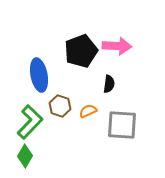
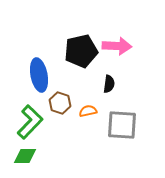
black pentagon: rotated 8 degrees clockwise
brown hexagon: moved 3 px up
orange semicircle: rotated 12 degrees clockwise
green diamond: rotated 60 degrees clockwise
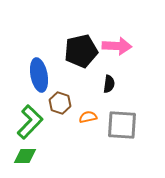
orange semicircle: moved 6 px down
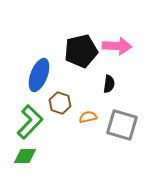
blue ellipse: rotated 32 degrees clockwise
gray square: rotated 12 degrees clockwise
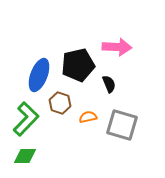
pink arrow: moved 1 px down
black pentagon: moved 3 px left, 14 px down
black semicircle: rotated 30 degrees counterclockwise
green L-shape: moved 4 px left, 3 px up
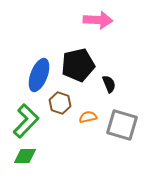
pink arrow: moved 19 px left, 27 px up
green L-shape: moved 2 px down
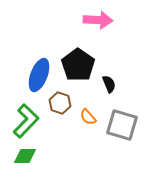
black pentagon: rotated 24 degrees counterclockwise
orange semicircle: rotated 120 degrees counterclockwise
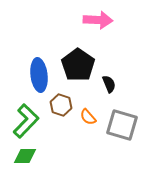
blue ellipse: rotated 28 degrees counterclockwise
brown hexagon: moved 1 px right, 2 px down
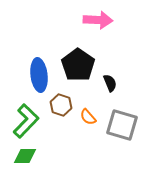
black semicircle: moved 1 px right, 1 px up
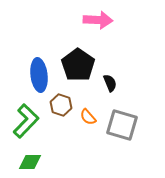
green diamond: moved 5 px right, 6 px down
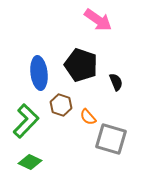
pink arrow: rotated 32 degrees clockwise
black pentagon: moved 3 px right; rotated 16 degrees counterclockwise
blue ellipse: moved 2 px up
black semicircle: moved 6 px right, 1 px up
gray square: moved 11 px left, 14 px down
green diamond: rotated 25 degrees clockwise
